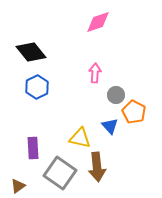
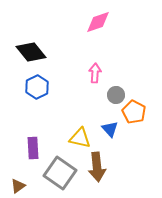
blue triangle: moved 3 px down
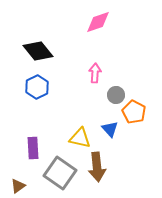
black diamond: moved 7 px right, 1 px up
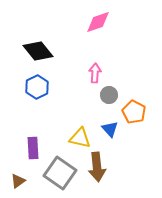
gray circle: moved 7 px left
brown triangle: moved 5 px up
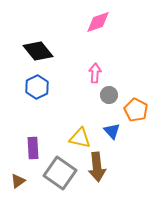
orange pentagon: moved 2 px right, 2 px up
blue triangle: moved 2 px right, 2 px down
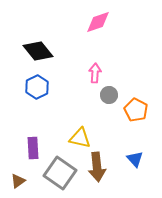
blue triangle: moved 23 px right, 28 px down
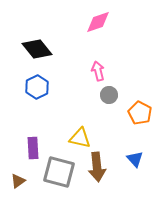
black diamond: moved 1 px left, 2 px up
pink arrow: moved 3 px right, 2 px up; rotated 18 degrees counterclockwise
orange pentagon: moved 4 px right, 3 px down
gray square: moved 1 px left, 1 px up; rotated 20 degrees counterclockwise
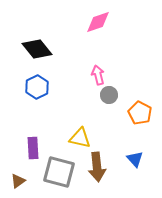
pink arrow: moved 4 px down
